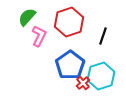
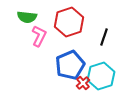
green semicircle: rotated 126 degrees counterclockwise
black line: moved 1 px right, 1 px down
blue pentagon: rotated 12 degrees clockwise
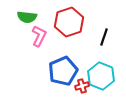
blue pentagon: moved 7 px left, 6 px down
cyan hexagon: rotated 20 degrees counterclockwise
red cross: moved 1 px left, 3 px down; rotated 24 degrees clockwise
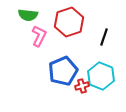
green semicircle: moved 1 px right, 2 px up
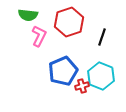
black line: moved 2 px left
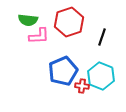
green semicircle: moved 5 px down
pink L-shape: rotated 60 degrees clockwise
red cross: rotated 24 degrees clockwise
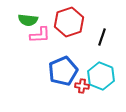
pink L-shape: moved 1 px right, 1 px up
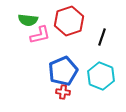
red hexagon: moved 1 px up
pink L-shape: rotated 10 degrees counterclockwise
red cross: moved 19 px left, 6 px down
